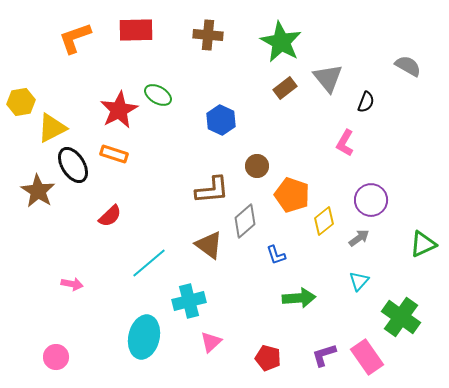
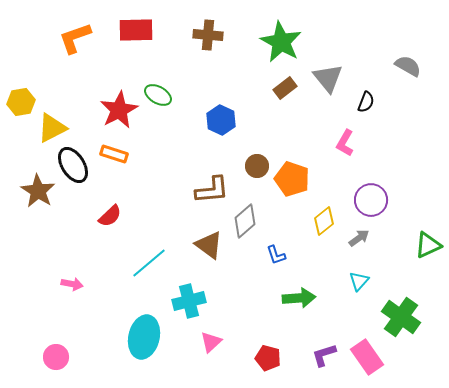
orange pentagon: moved 16 px up
green triangle: moved 5 px right, 1 px down
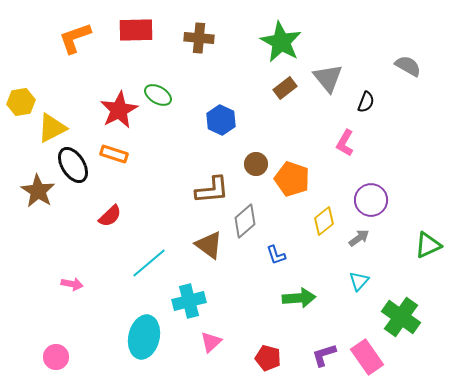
brown cross: moved 9 px left, 3 px down
brown circle: moved 1 px left, 2 px up
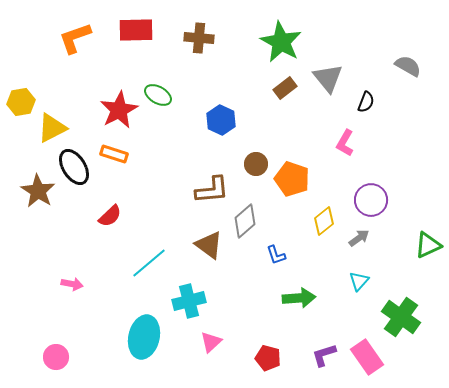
black ellipse: moved 1 px right, 2 px down
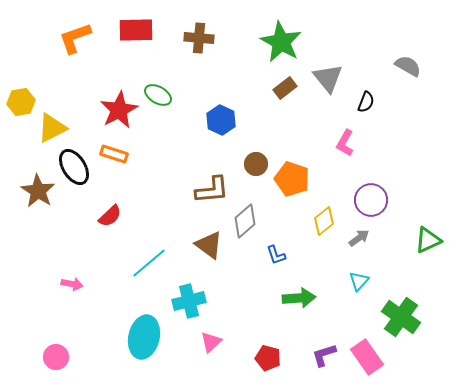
green triangle: moved 5 px up
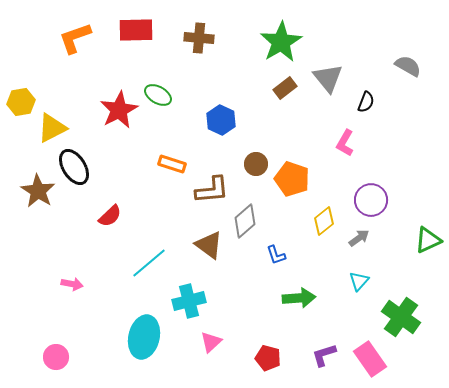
green star: rotated 12 degrees clockwise
orange rectangle: moved 58 px right, 10 px down
pink rectangle: moved 3 px right, 2 px down
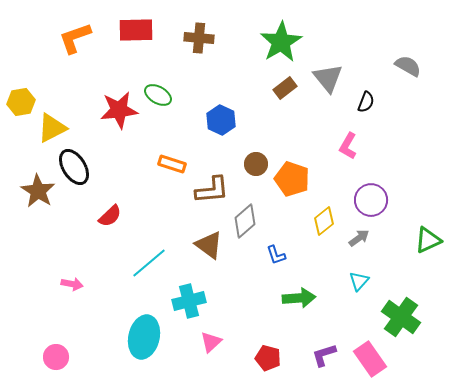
red star: rotated 21 degrees clockwise
pink L-shape: moved 3 px right, 3 px down
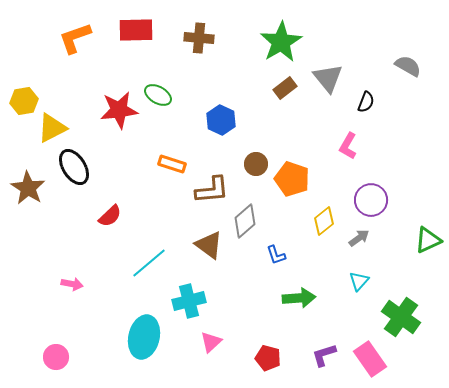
yellow hexagon: moved 3 px right, 1 px up
brown star: moved 10 px left, 3 px up
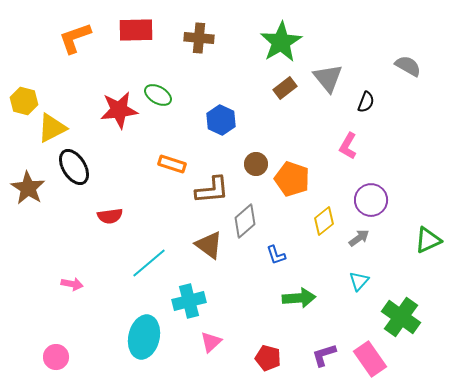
yellow hexagon: rotated 24 degrees clockwise
red semicircle: rotated 35 degrees clockwise
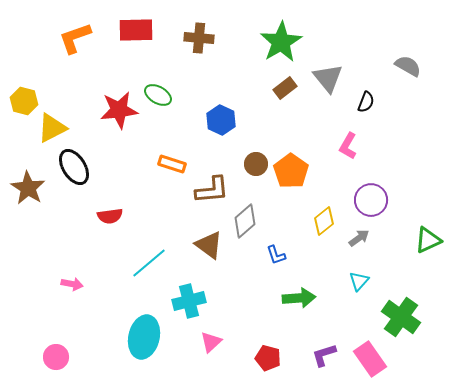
orange pentagon: moved 1 px left, 8 px up; rotated 16 degrees clockwise
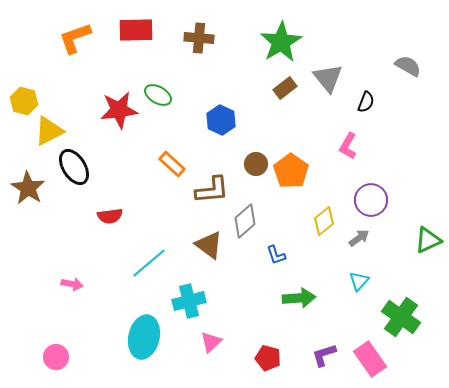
yellow triangle: moved 3 px left, 3 px down
orange rectangle: rotated 24 degrees clockwise
